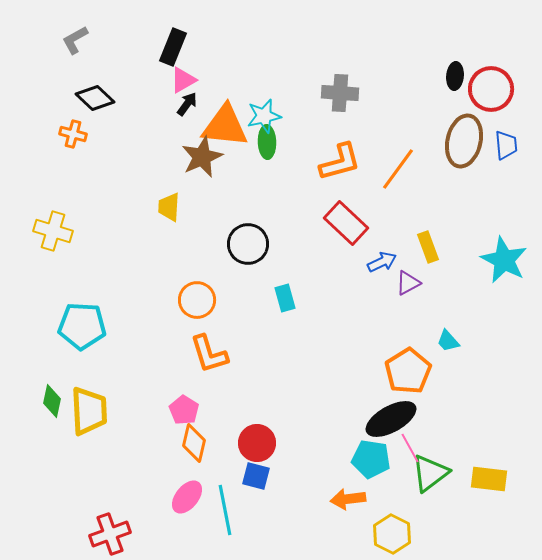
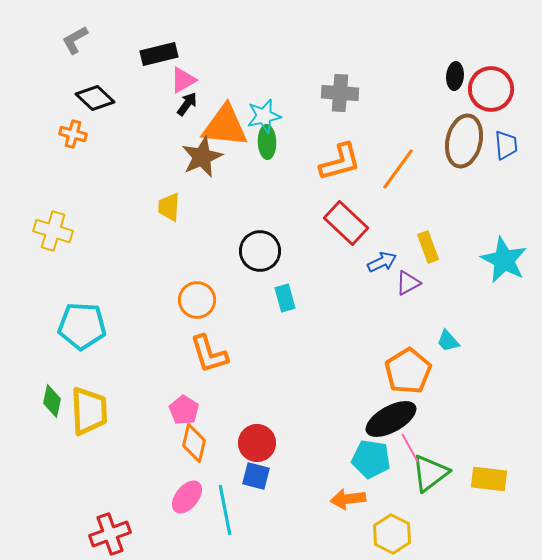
black rectangle at (173, 47): moved 14 px left, 7 px down; rotated 54 degrees clockwise
black circle at (248, 244): moved 12 px right, 7 px down
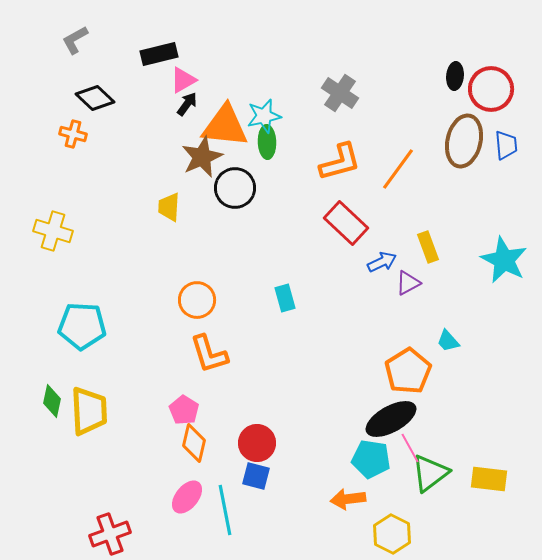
gray cross at (340, 93): rotated 30 degrees clockwise
black circle at (260, 251): moved 25 px left, 63 px up
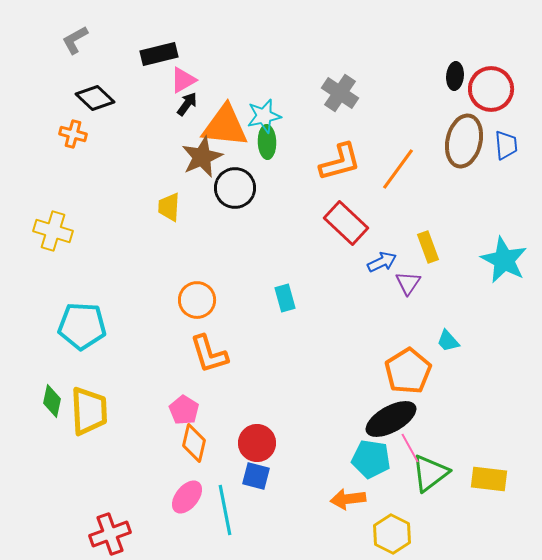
purple triangle at (408, 283): rotated 28 degrees counterclockwise
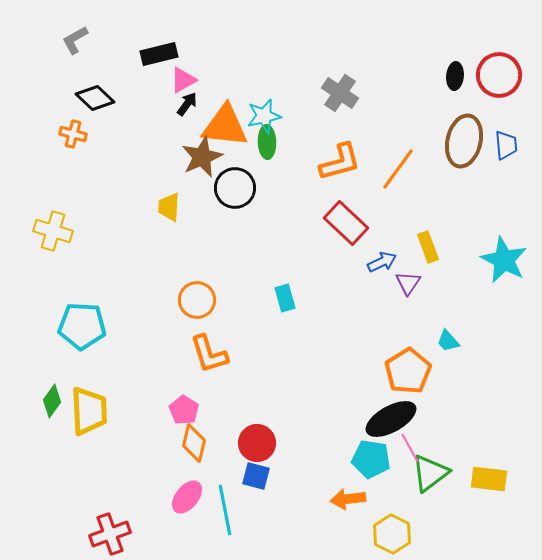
red circle at (491, 89): moved 8 px right, 14 px up
green diamond at (52, 401): rotated 24 degrees clockwise
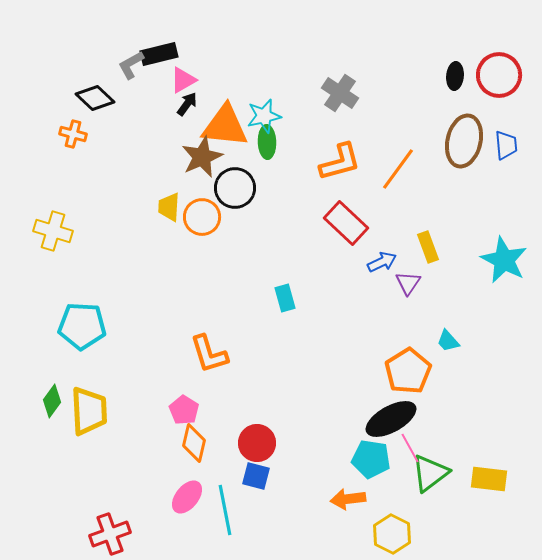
gray L-shape at (75, 40): moved 56 px right, 25 px down
orange circle at (197, 300): moved 5 px right, 83 px up
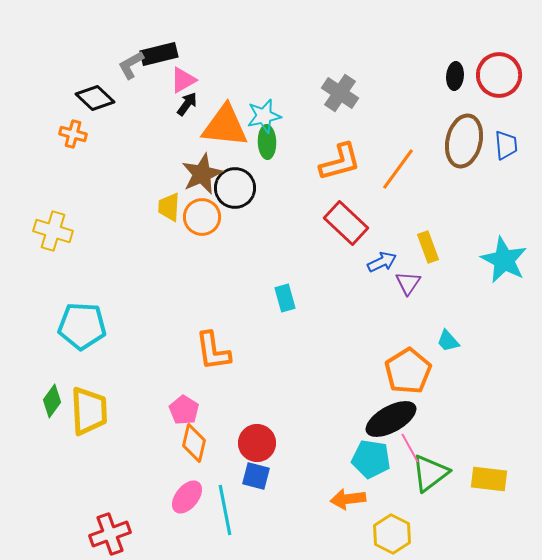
brown star at (202, 157): moved 17 px down
orange L-shape at (209, 354): moved 4 px right, 3 px up; rotated 9 degrees clockwise
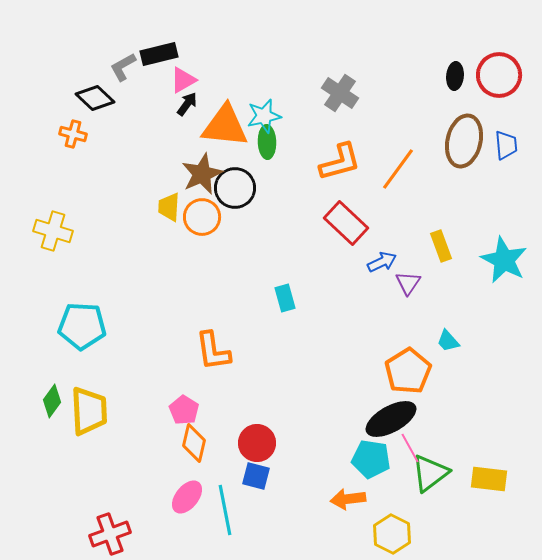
gray L-shape at (131, 65): moved 8 px left, 2 px down
yellow rectangle at (428, 247): moved 13 px right, 1 px up
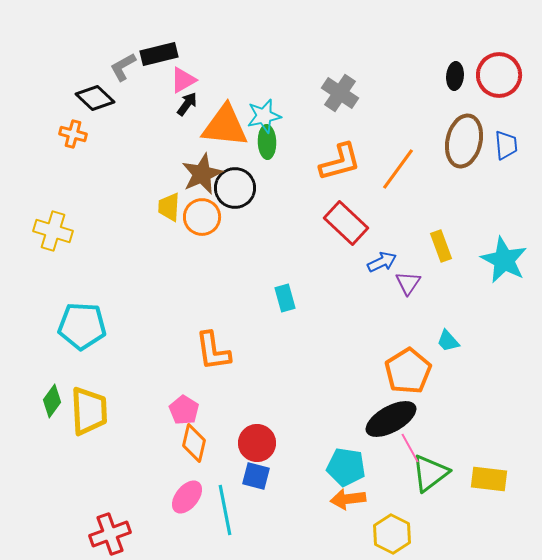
cyan pentagon at (371, 459): moved 25 px left, 8 px down
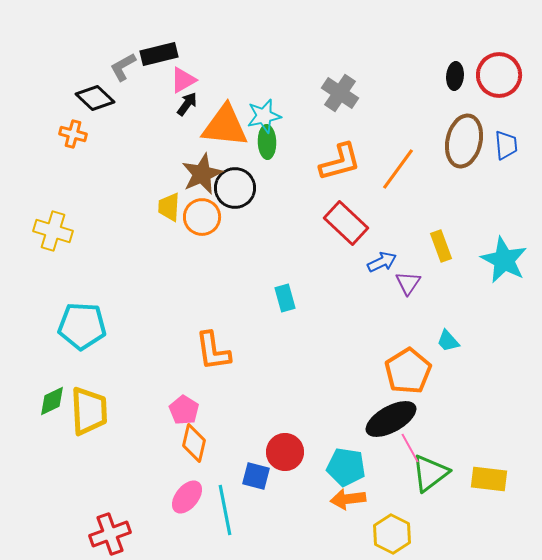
green diamond at (52, 401): rotated 28 degrees clockwise
red circle at (257, 443): moved 28 px right, 9 px down
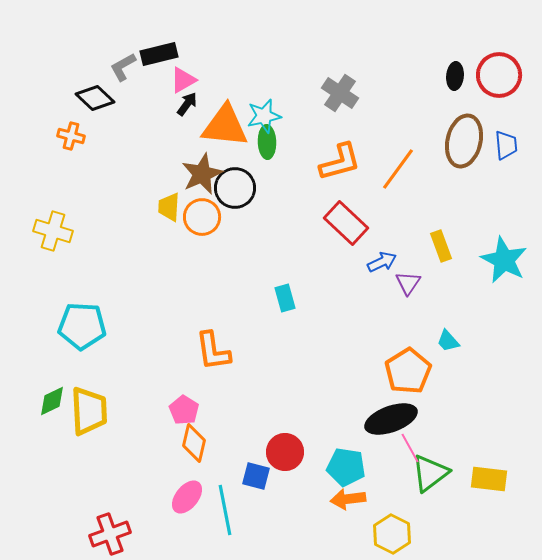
orange cross at (73, 134): moved 2 px left, 2 px down
black ellipse at (391, 419): rotated 9 degrees clockwise
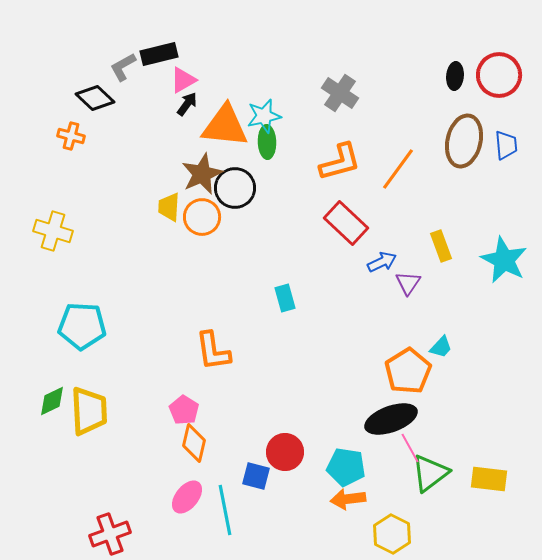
cyan trapezoid at (448, 341): moved 7 px left, 6 px down; rotated 95 degrees counterclockwise
